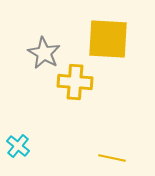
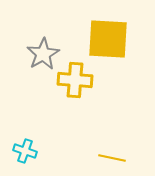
gray star: moved 1 px left, 1 px down; rotated 12 degrees clockwise
yellow cross: moved 2 px up
cyan cross: moved 7 px right, 5 px down; rotated 20 degrees counterclockwise
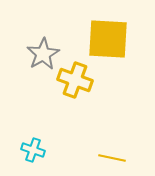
yellow cross: rotated 16 degrees clockwise
cyan cross: moved 8 px right, 1 px up
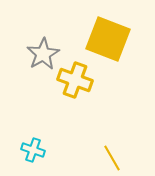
yellow square: rotated 18 degrees clockwise
yellow line: rotated 48 degrees clockwise
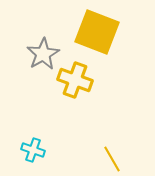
yellow square: moved 11 px left, 7 px up
yellow line: moved 1 px down
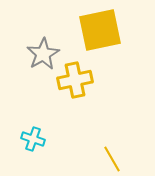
yellow square: moved 3 px right, 2 px up; rotated 33 degrees counterclockwise
yellow cross: rotated 32 degrees counterclockwise
cyan cross: moved 11 px up
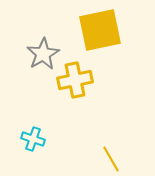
yellow line: moved 1 px left
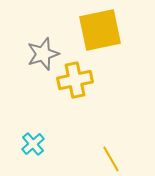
gray star: rotated 12 degrees clockwise
cyan cross: moved 5 px down; rotated 30 degrees clockwise
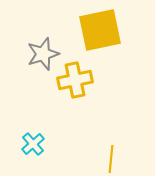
yellow line: rotated 36 degrees clockwise
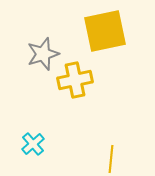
yellow square: moved 5 px right, 1 px down
